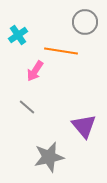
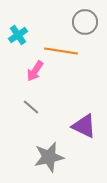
gray line: moved 4 px right
purple triangle: rotated 24 degrees counterclockwise
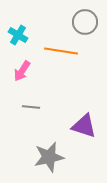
cyan cross: rotated 24 degrees counterclockwise
pink arrow: moved 13 px left
gray line: rotated 36 degrees counterclockwise
purple triangle: rotated 8 degrees counterclockwise
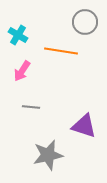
gray star: moved 1 px left, 2 px up
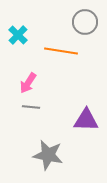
cyan cross: rotated 12 degrees clockwise
pink arrow: moved 6 px right, 12 px down
purple triangle: moved 2 px right, 6 px up; rotated 16 degrees counterclockwise
gray star: rotated 24 degrees clockwise
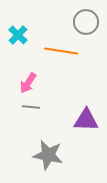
gray circle: moved 1 px right
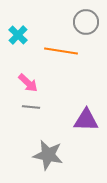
pink arrow: rotated 80 degrees counterclockwise
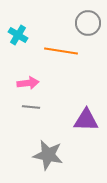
gray circle: moved 2 px right, 1 px down
cyan cross: rotated 12 degrees counterclockwise
pink arrow: rotated 50 degrees counterclockwise
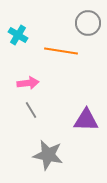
gray line: moved 3 px down; rotated 54 degrees clockwise
